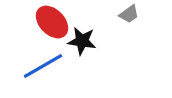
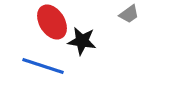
red ellipse: rotated 12 degrees clockwise
blue line: rotated 48 degrees clockwise
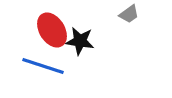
red ellipse: moved 8 px down
black star: moved 2 px left
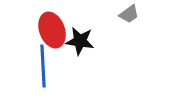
red ellipse: rotated 12 degrees clockwise
blue line: rotated 69 degrees clockwise
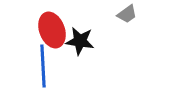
gray trapezoid: moved 2 px left
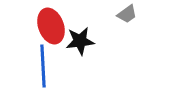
red ellipse: moved 1 px left, 4 px up
black star: rotated 16 degrees counterclockwise
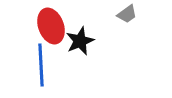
black star: rotated 16 degrees counterclockwise
blue line: moved 2 px left, 1 px up
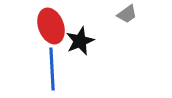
blue line: moved 11 px right, 4 px down
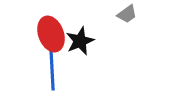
red ellipse: moved 8 px down
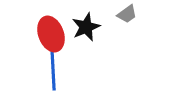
black star: moved 6 px right, 14 px up
blue line: moved 1 px right
